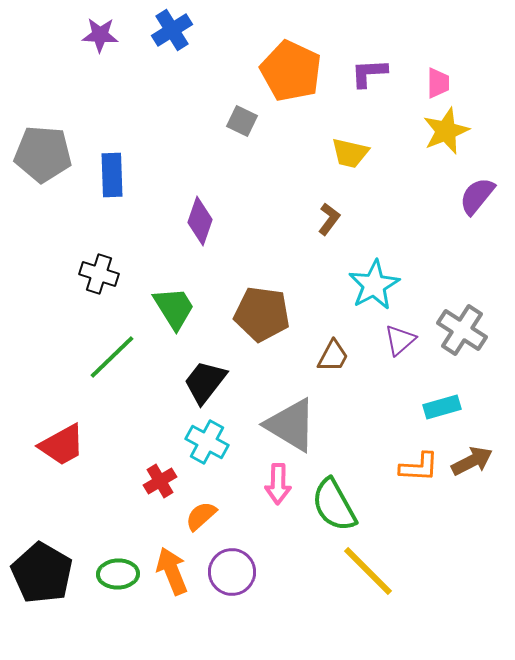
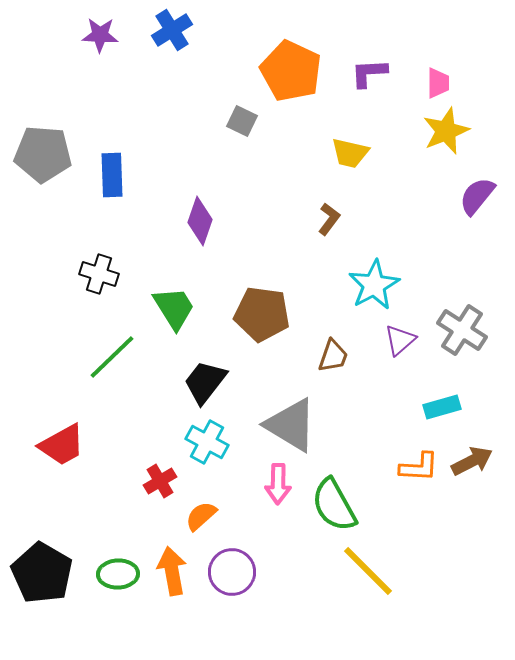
brown trapezoid: rotated 9 degrees counterclockwise
orange arrow: rotated 12 degrees clockwise
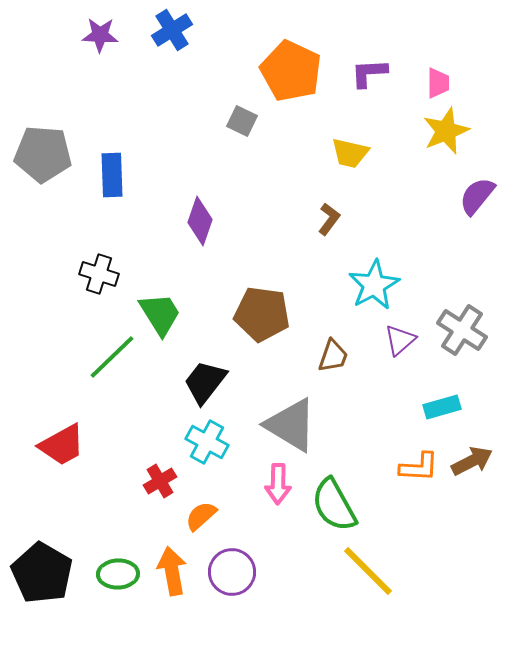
green trapezoid: moved 14 px left, 6 px down
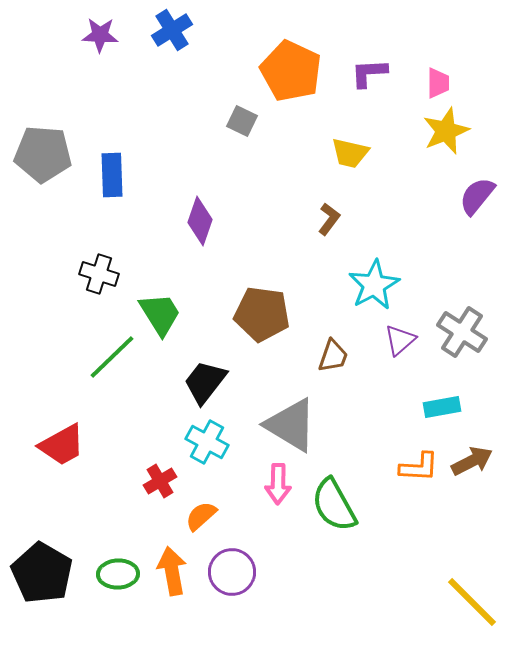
gray cross: moved 2 px down
cyan rectangle: rotated 6 degrees clockwise
yellow line: moved 104 px right, 31 px down
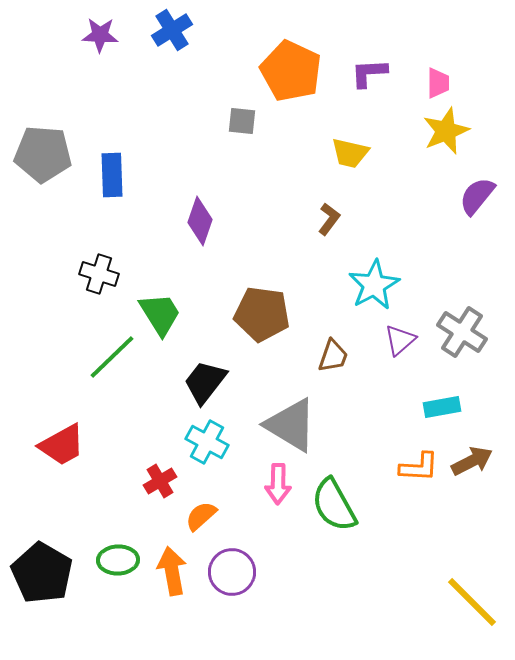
gray square: rotated 20 degrees counterclockwise
green ellipse: moved 14 px up
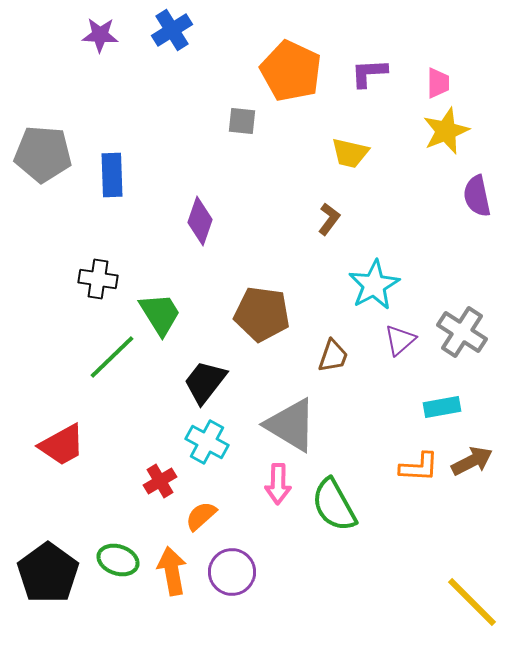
purple semicircle: rotated 51 degrees counterclockwise
black cross: moved 1 px left, 5 px down; rotated 9 degrees counterclockwise
green ellipse: rotated 21 degrees clockwise
black pentagon: moved 6 px right; rotated 6 degrees clockwise
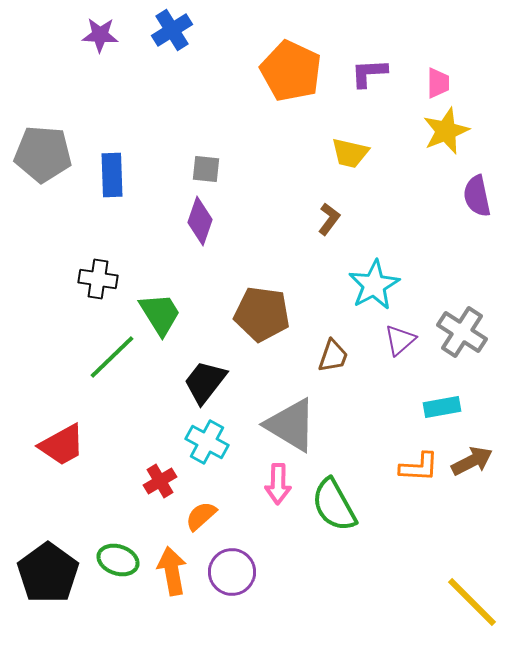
gray square: moved 36 px left, 48 px down
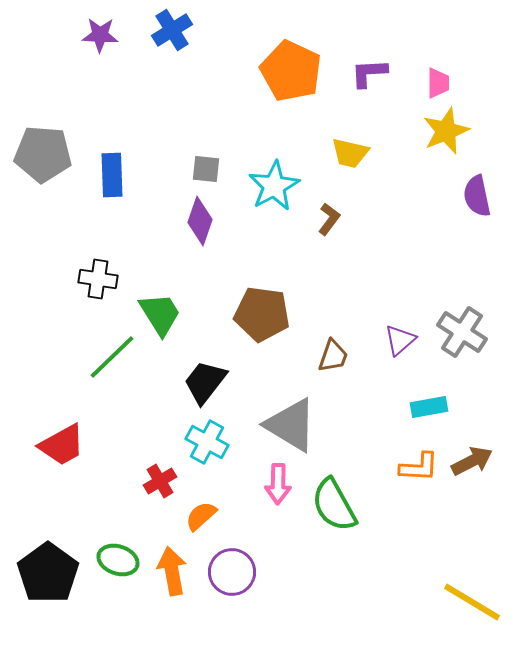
cyan star: moved 100 px left, 99 px up
cyan rectangle: moved 13 px left
yellow line: rotated 14 degrees counterclockwise
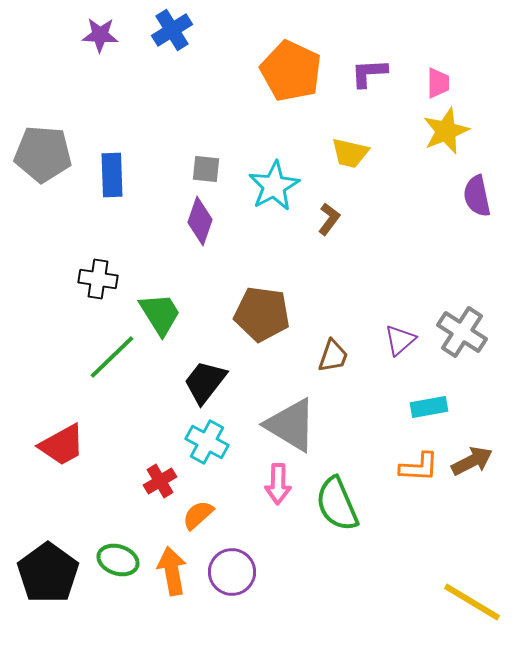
green semicircle: moved 3 px right, 1 px up; rotated 6 degrees clockwise
orange semicircle: moved 3 px left, 1 px up
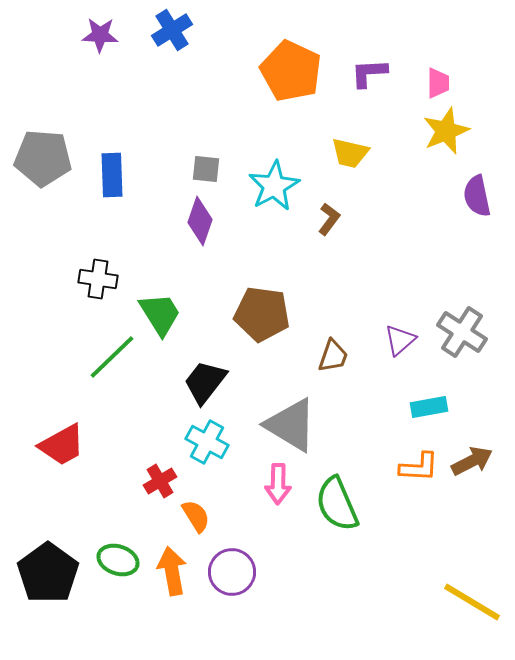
gray pentagon: moved 4 px down
orange semicircle: moved 2 px left, 1 px down; rotated 100 degrees clockwise
